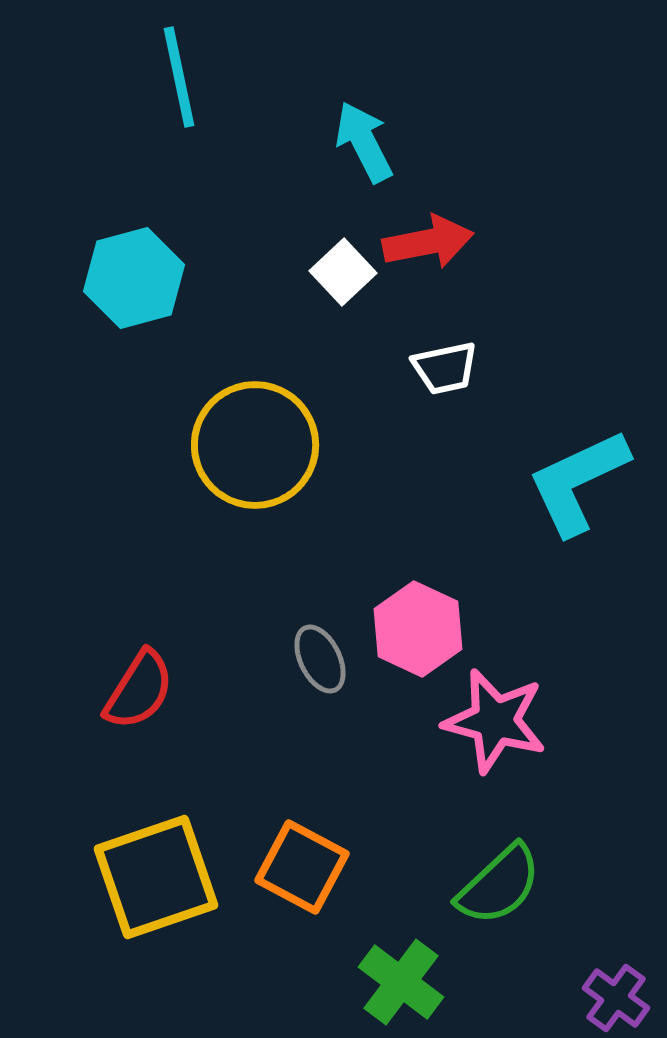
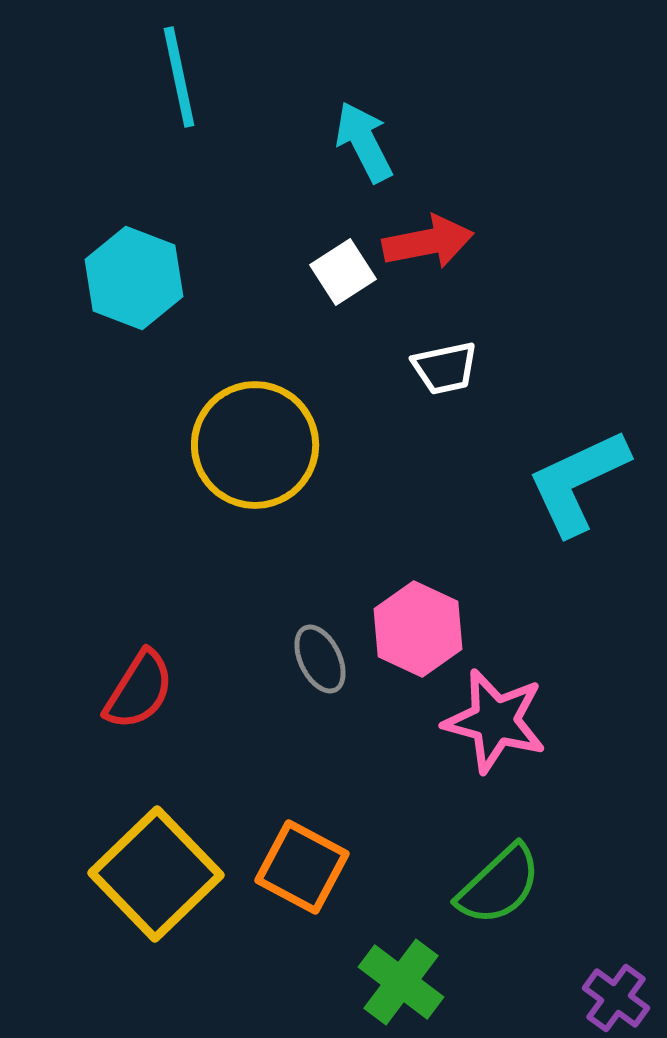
white square: rotated 10 degrees clockwise
cyan hexagon: rotated 24 degrees counterclockwise
yellow square: moved 3 px up; rotated 25 degrees counterclockwise
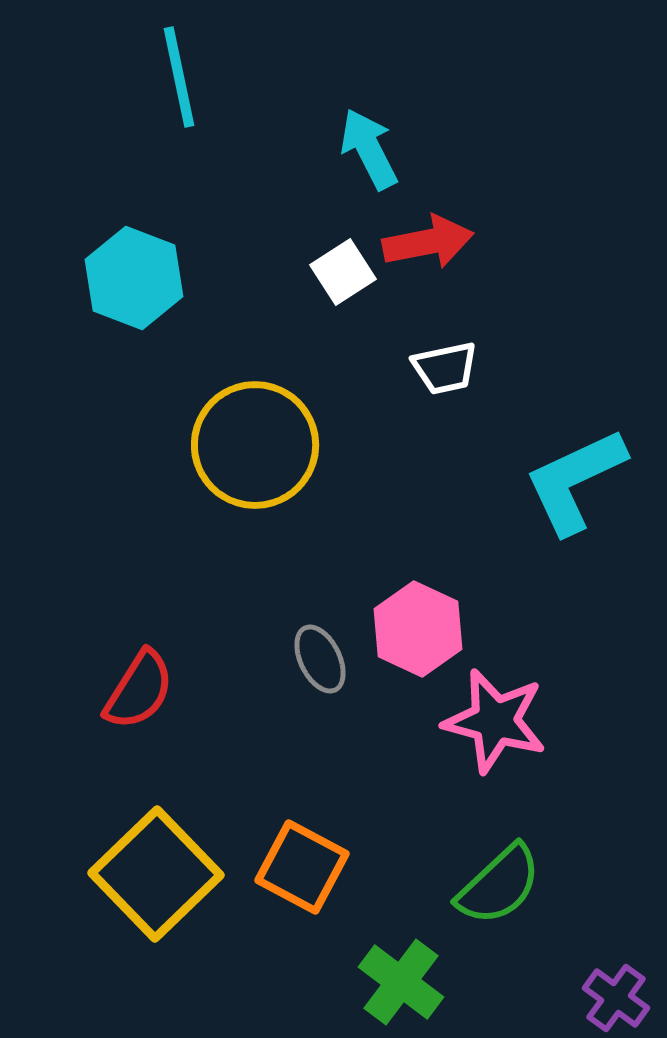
cyan arrow: moved 5 px right, 7 px down
cyan L-shape: moved 3 px left, 1 px up
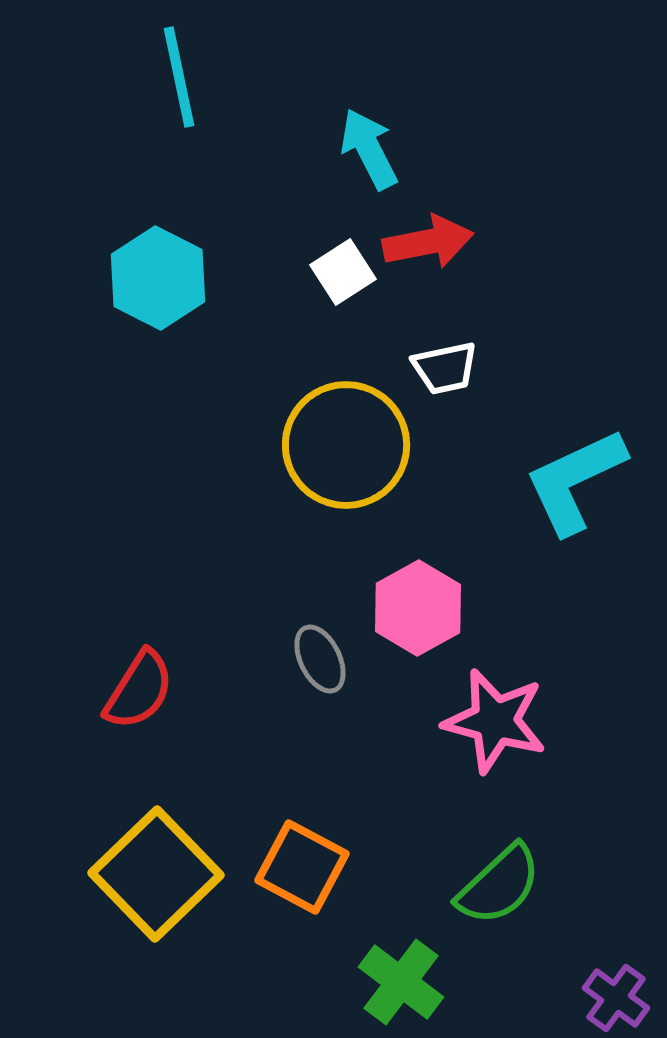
cyan hexagon: moved 24 px right; rotated 6 degrees clockwise
yellow circle: moved 91 px right
pink hexagon: moved 21 px up; rotated 6 degrees clockwise
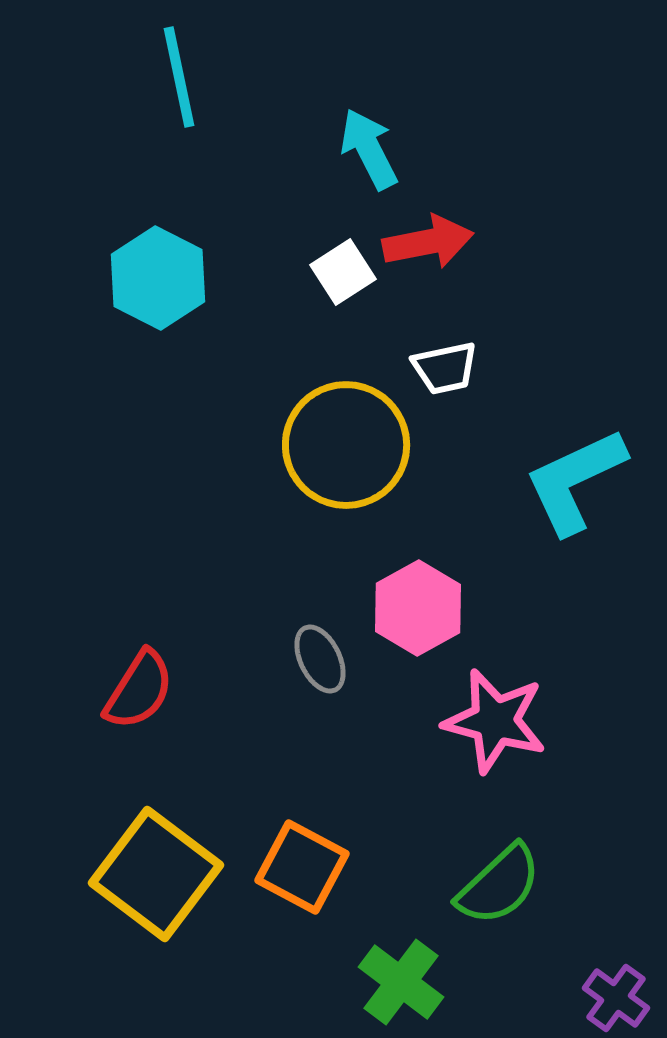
yellow square: rotated 9 degrees counterclockwise
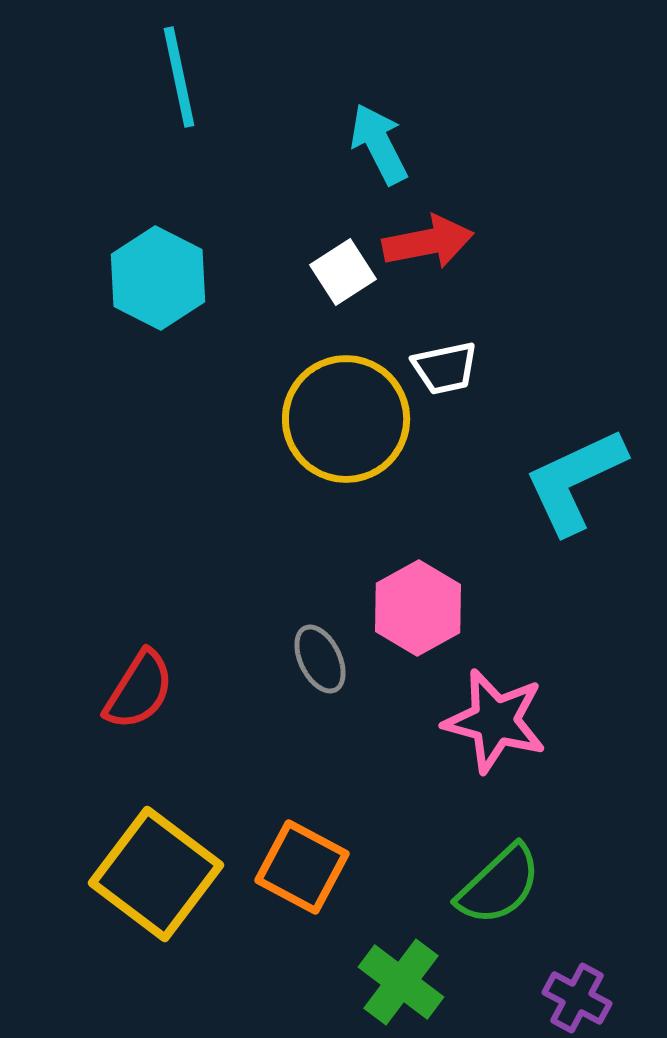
cyan arrow: moved 10 px right, 5 px up
yellow circle: moved 26 px up
purple cross: moved 39 px left; rotated 8 degrees counterclockwise
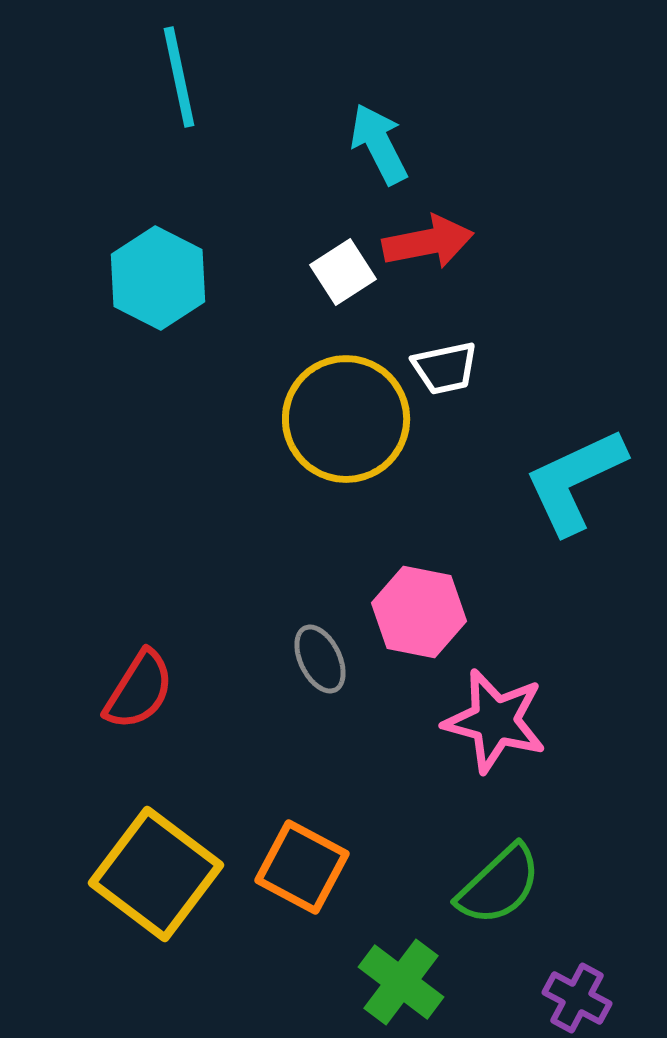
pink hexagon: moved 1 px right, 4 px down; rotated 20 degrees counterclockwise
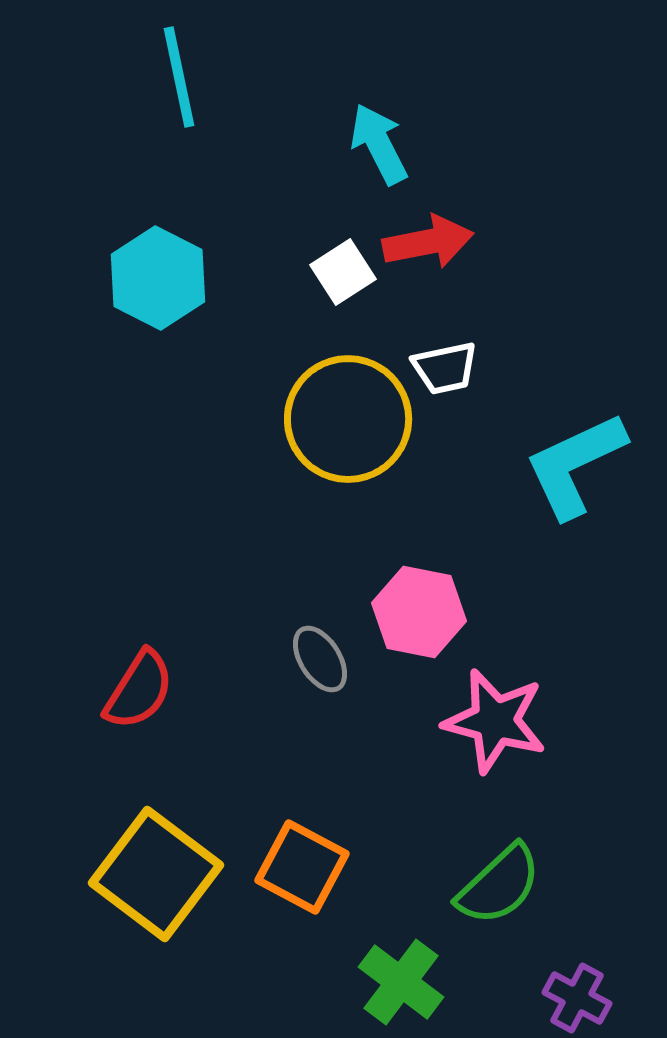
yellow circle: moved 2 px right
cyan L-shape: moved 16 px up
gray ellipse: rotated 6 degrees counterclockwise
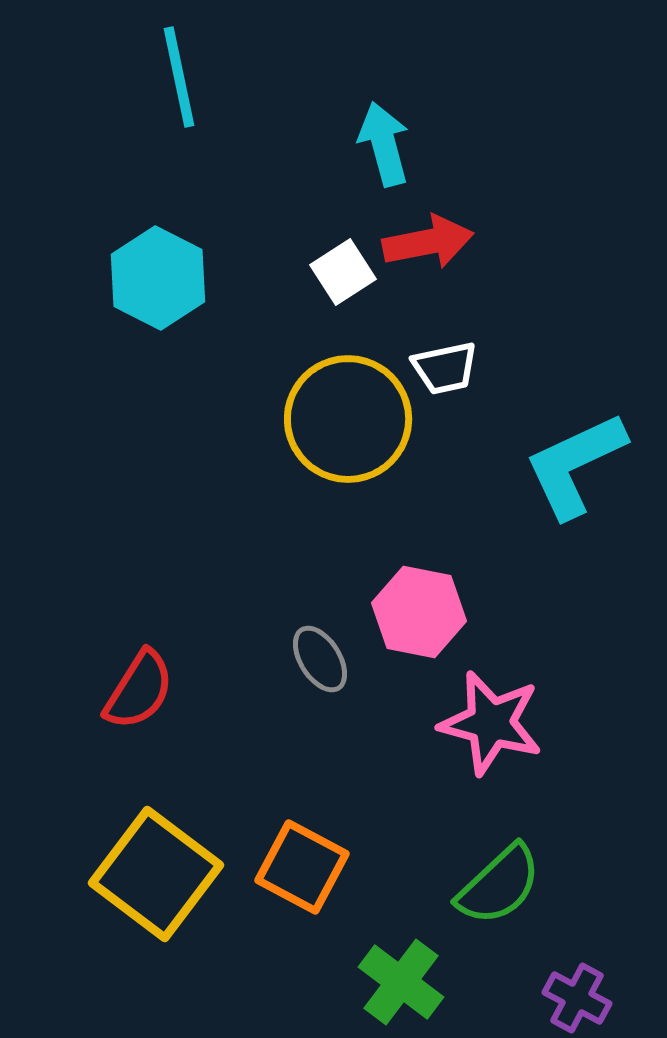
cyan arrow: moved 5 px right; rotated 12 degrees clockwise
pink star: moved 4 px left, 2 px down
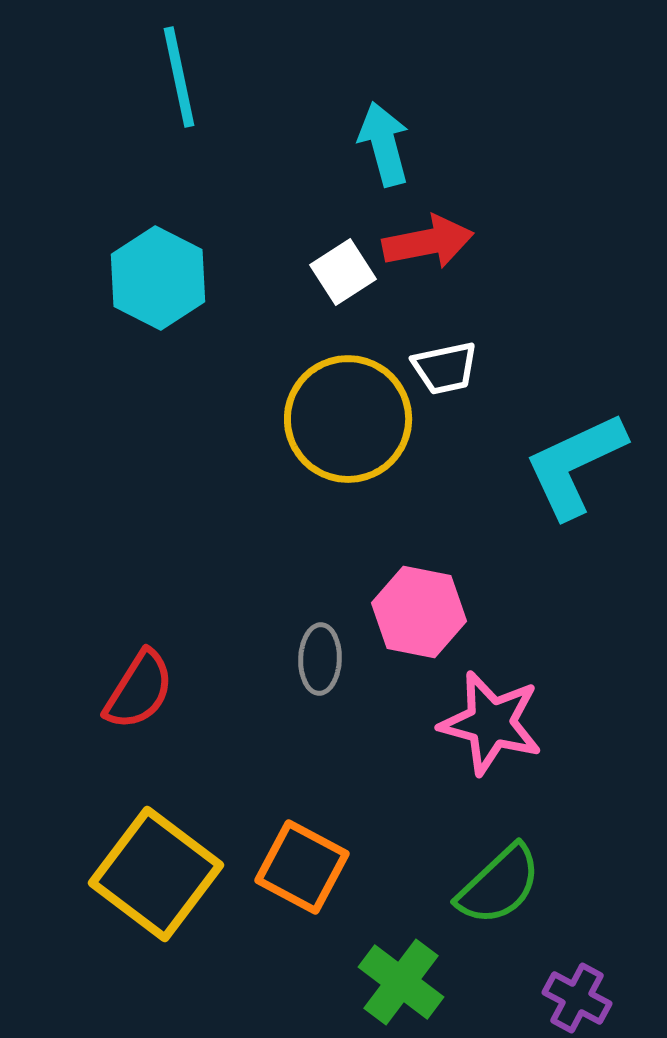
gray ellipse: rotated 34 degrees clockwise
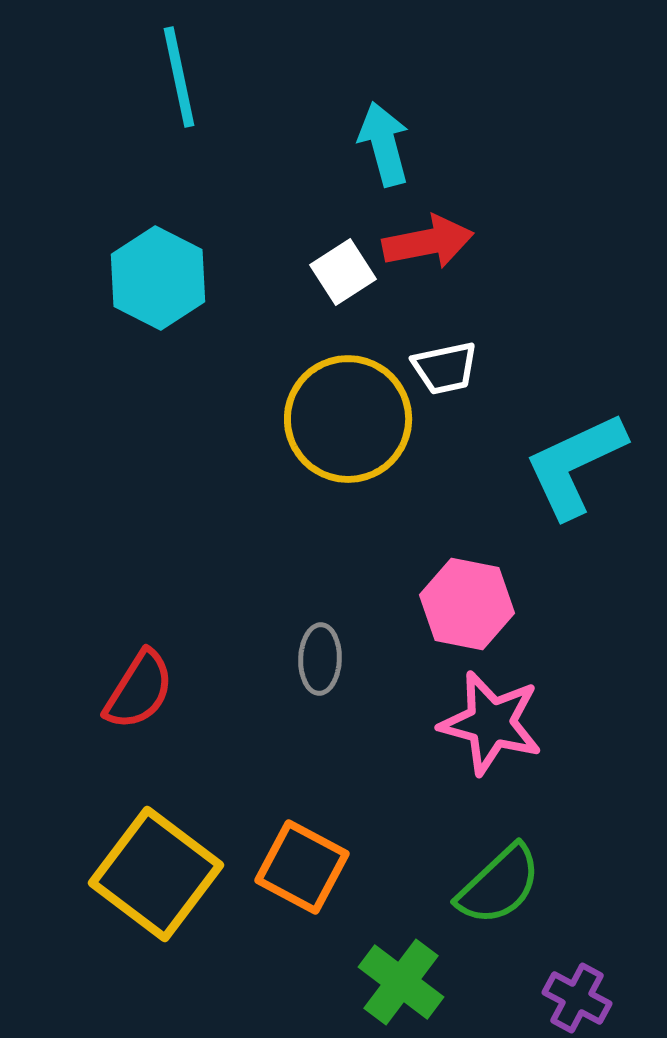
pink hexagon: moved 48 px right, 8 px up
